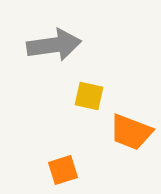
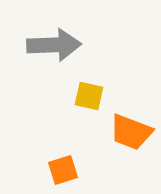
gray arrow: rotated 6 degrees clockwise
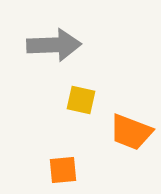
yellow square: moved 8 px left, 4 px down
orange square: rotated 12 degrees clockwise
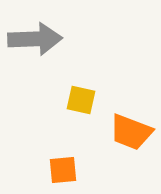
gray arrow: moved 19 px left, 6 px up
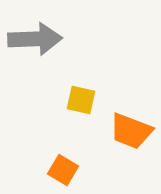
orange trapezoid: moved 1 px up
orange square: rotated 36 degrees clockwise
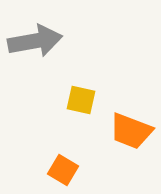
gray arrow: moved 2 px down; rotated 8 degrees counterclockwise
